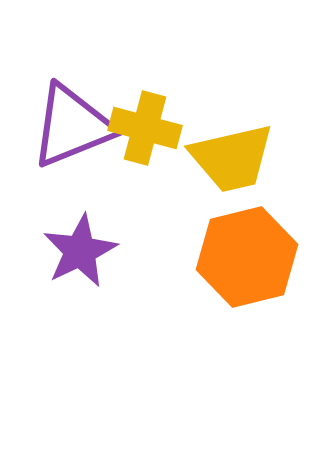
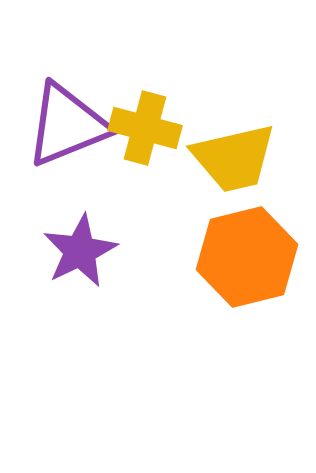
purple triangle: moved 5 px left, 1 px up
yellow trapezoid: moved 2 px right
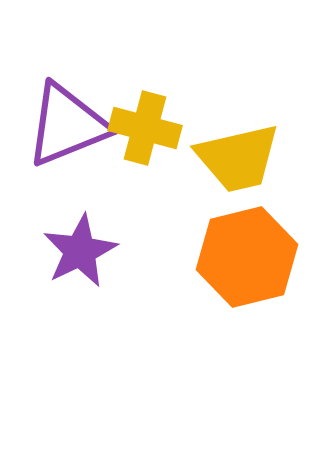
yellow trapezoid: moved 4 px right
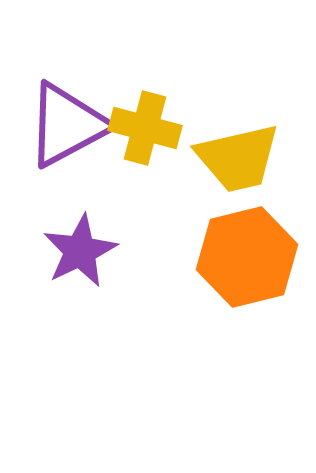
purple triangle: rotated 6 degrees counterclockwise
